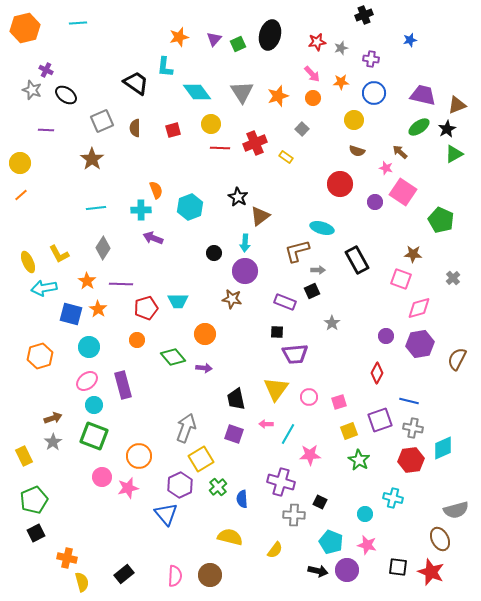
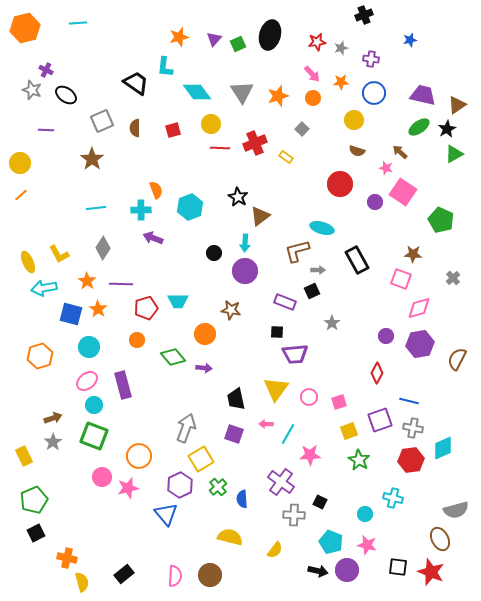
brown triangle at (457, 105): rotated 12 degrees counterclockwise
brown star at (232, 299): moved 1 px left, 11 px down
purple cross at (281, 482): rotated 20 degrees clockwise
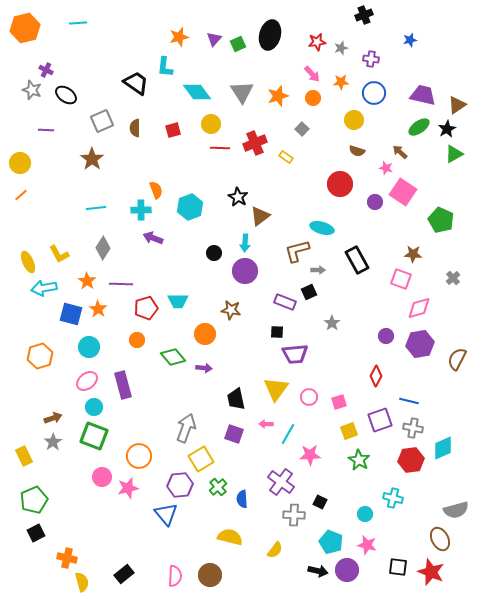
black square at (312, 291): moved 3 px left, 1 px down
red diamond at (377, 373): moved 1 px left, 3 px down
cyan circle at (94, 405): moved 2 px down
purple hexagon at (180, 485): rotated 20 degrees clockwise
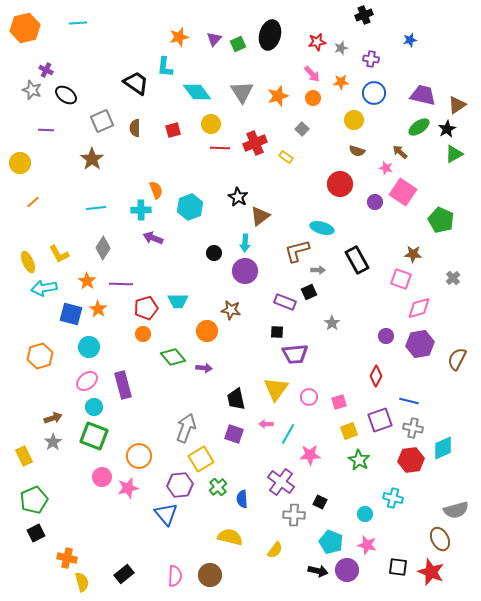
orange line at (21, 195): moved 12 px right, 7 px down
orange circle at (205, 334): moved 2 px right, 3 px up
orange circle at (137, 340): moved 6 px right, 6 px up
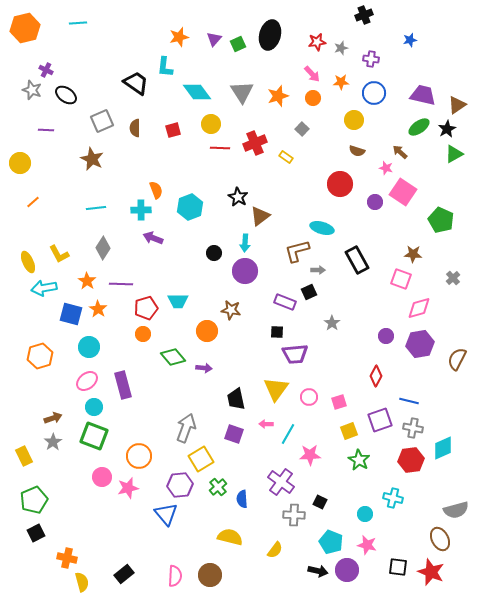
brown star at (92, 159): rotated 10 degrees counterclockwise
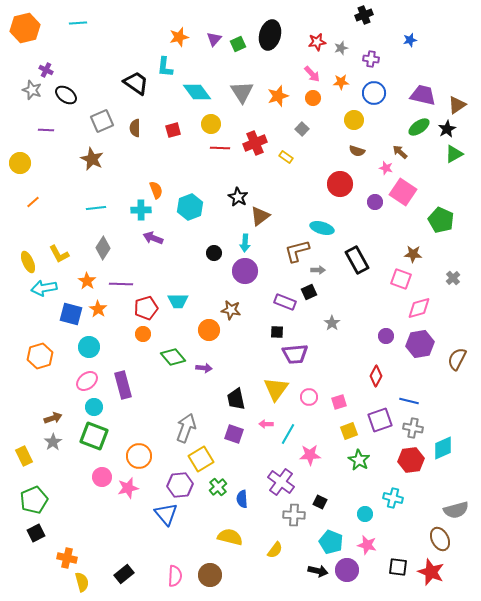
orange circle at (207, 331): moved 2 px right, 1 px up
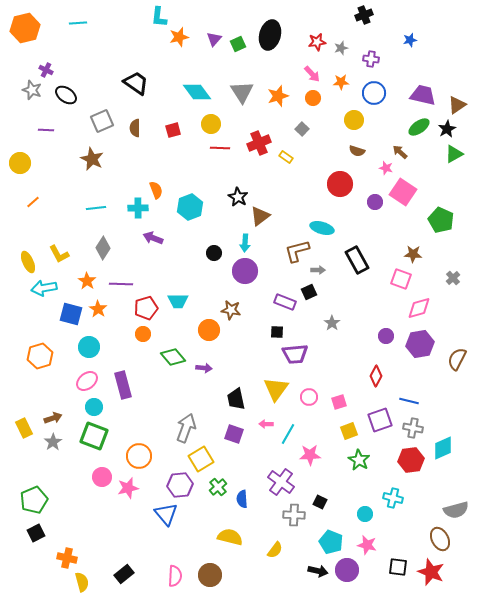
cyan L-shape at (165, 67): moved 6 px left, 50 px up
red cross at (255, 143): moved 4 px right
cyan cross at (141, 210): moved 3 px left, 2 px up
yellow rectangle at (24, 456): moved 28 px up
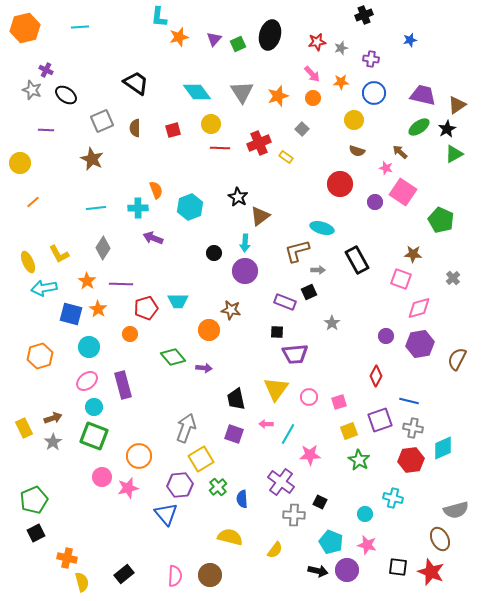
cyan line at (78, 23): moved 2 px right, 4 px down
orange circle at (143, 334): moved 13 px left
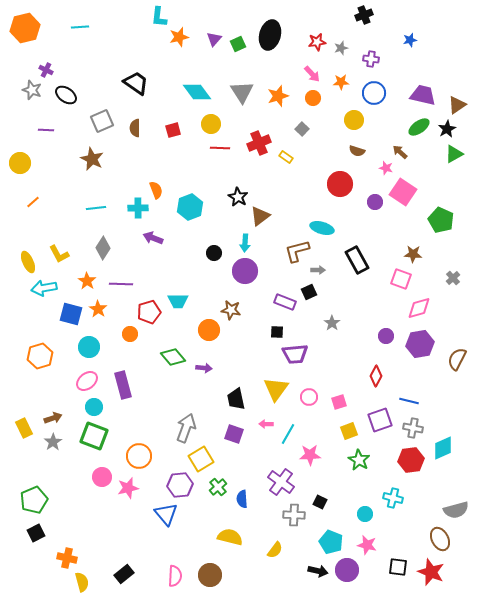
red pentagon at (146, 308): moved 3 px right, 4 px down
